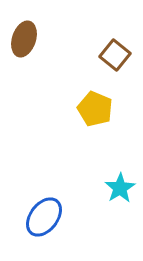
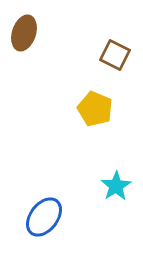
brown ellipse: moved 6 px up
brown square: rotated 12 degrees counterclockwise
cyan star: moved 4 px left, 2 px up
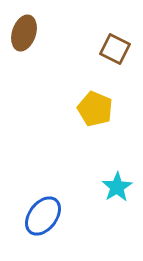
brown square: moved 6 px up
cyan star: moved 1 px right, 1 px down
blue ellipse: moved 1 px left, 1 px up
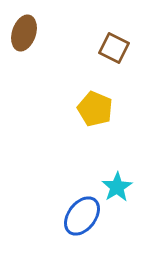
brown square: moved 1 px left, 1 px up
blue ellipse: moved 39 px right
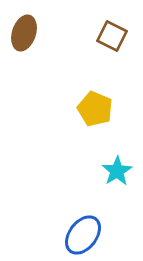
brown square: moved 2 px left, 12 px up
cyan star: moved 16 px up
blue ellipse: moved 1 px right, 19 px down
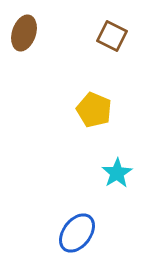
yellow pentagon: moved 1 px left, 1 px down
cyan star: moved 2 px down
blue ellipse: moved 6 px left, 2 px up
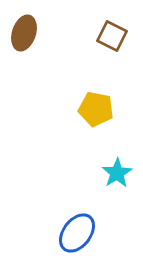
yellow pentagon: moved 2 px right, 1 px up; rotated 12 degrees counterclockwise
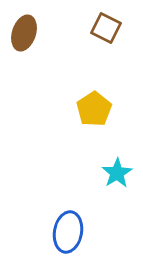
brown square: moved 6 px left, 8 px up
yellow pentagon: moved 2 px left; rotated 28 degrees clockwise
blue ellipse: moved 9 px left, 1 px up; rotated 27 degrees counterclockwise
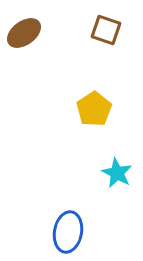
brown square: moved 2 px down; rotated 8 degrees counterclockwise
brown ellipse: rotated 36 degrees clockwise
cyan star: rotated 12 degrees counterclockwise
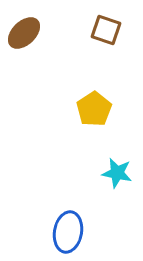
brown ellipse: rotated 8 degrees counterclockwise
cyan star: rotated 16 degrees counterclockwise
